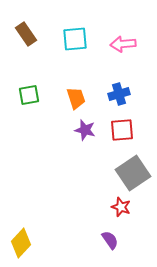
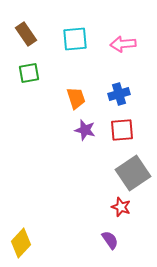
green square: moved 22 px up
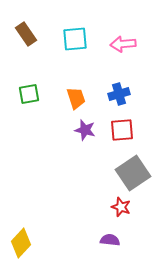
green square: moved 21 px down
purple semicircle: rotated 48 degrees counterclockwise
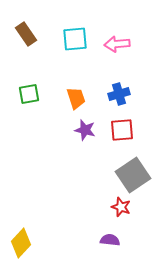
pink arrow: moved 6 px left
gray square: moved 2 px down
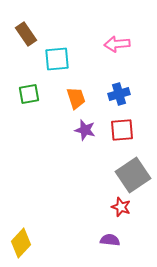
cyan square: moved 18 px left, 20 px down
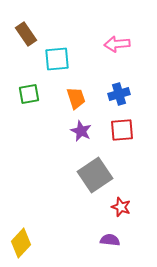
purple star: moved 4 px left, 1 px down; rotated 10 degrees clockwise
gray square: moved 38 px left
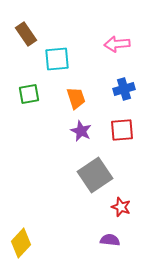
blue cross: moved 5 px right, 5 px up
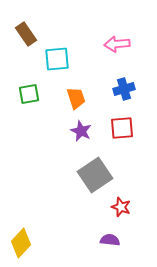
red square: moved 2 px up
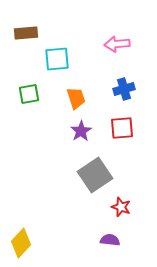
brown rectangle: moved 1 px up; rotated 60 degrees counterclockwise
purple star: rotated 15 degrees clockwise
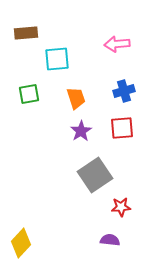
blue cross: moved 2 px down
red star: rotated 24 degrees counterclockwise
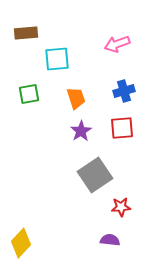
pink arrow: rotated 15 degrees counterclockwise
